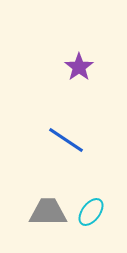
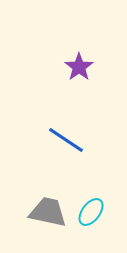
gray trapezoid: rotated 12 degrees clockwise
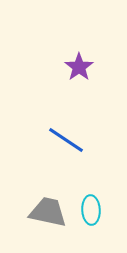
cyan ellipse: moved 2 px up; rotated 40 degrees counterclockwise
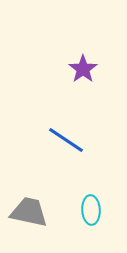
purple star: moved 4 px right, 2 px down
gray trapezoid: moved 19 px left
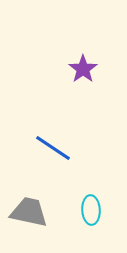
blue line: moved 13 px left, 8 px down
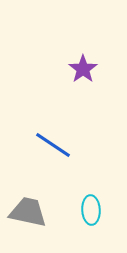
blue line: moved 3 px up
gray trapezoid: moved 1 px left
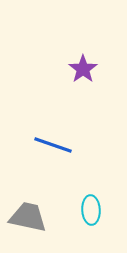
blue line: rotated 15 degrees counterclockwise
gray trapezoid: moved 5 px down
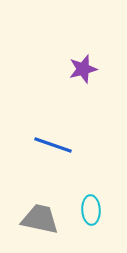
purple star: rotated 20 degrees clockwise
gray trapezoid: moved 12 px right, 2 px down
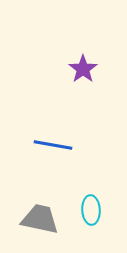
purple star: rotated 20 degrees counterclockwise
blue line: rotated 9 degrees counterclockwise
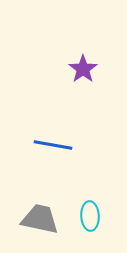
cyan ellipse: moved 1 px left, 6 px down
